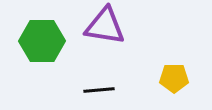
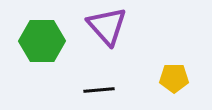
purple triangle: moved 2 px right; rotated 39 degrees clockwise
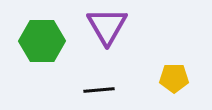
purple triangle: rotated 12 degrees clockwise
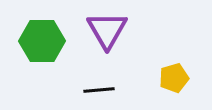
purple triangle: moved 4 px down
yellow pentagon: rotated 16 degrees counterclockwise
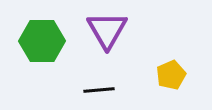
yellow pentagon: moved 3 px left, 3 px up; rotated 8 degrees counterclockwise
